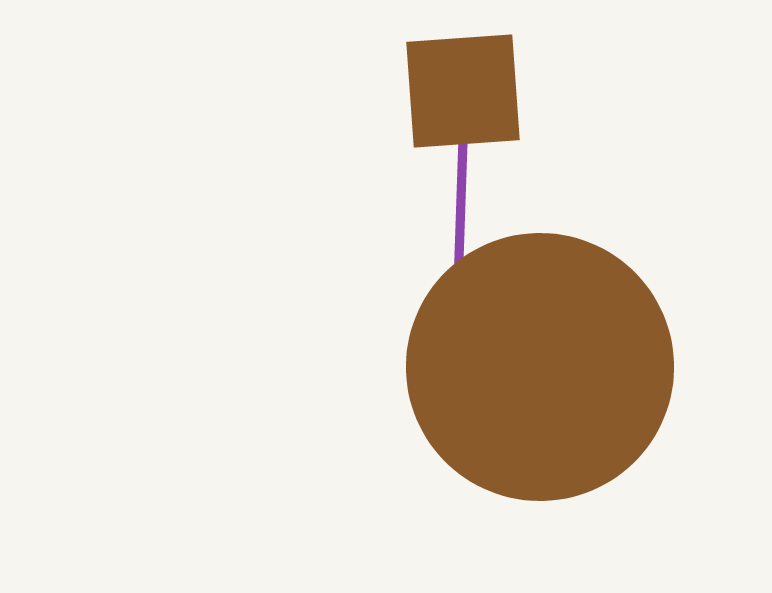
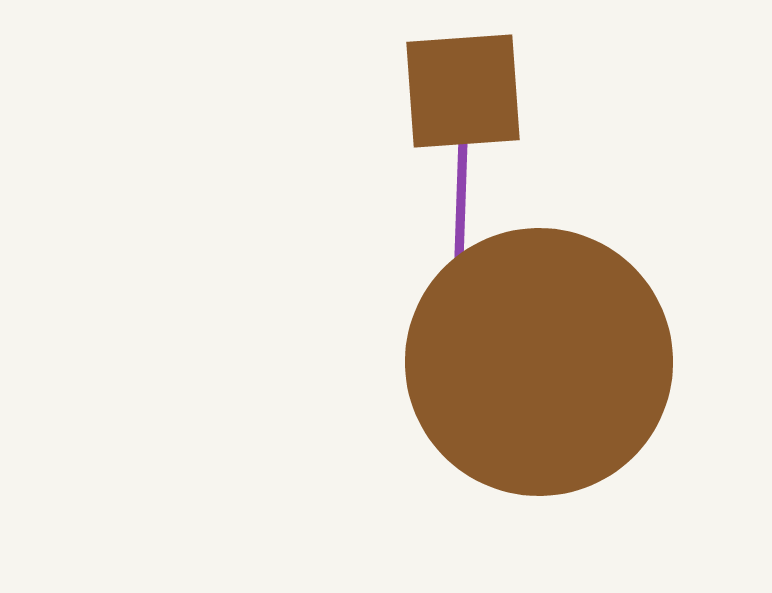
brown circle: moved 1 px left, 5 px up
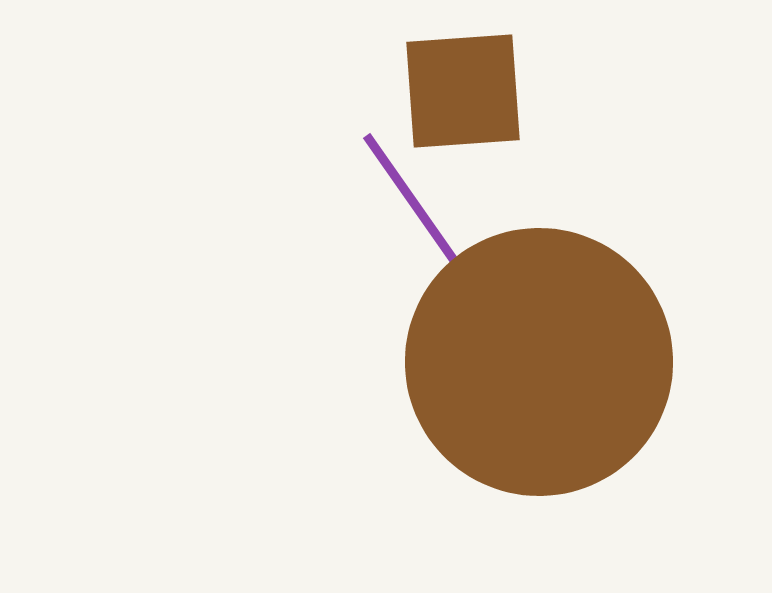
purple line: moved 50 px left; rotated 37 degrees counterclockwise
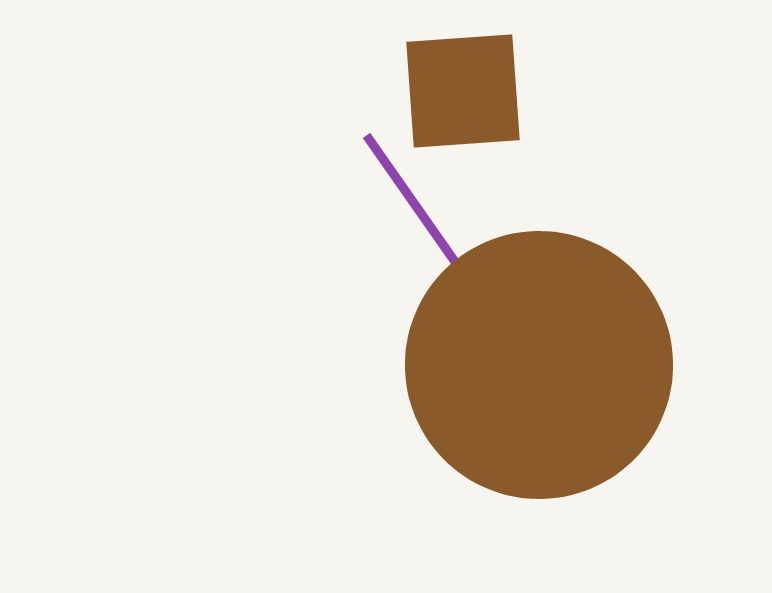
brown circle: moved 3 px down
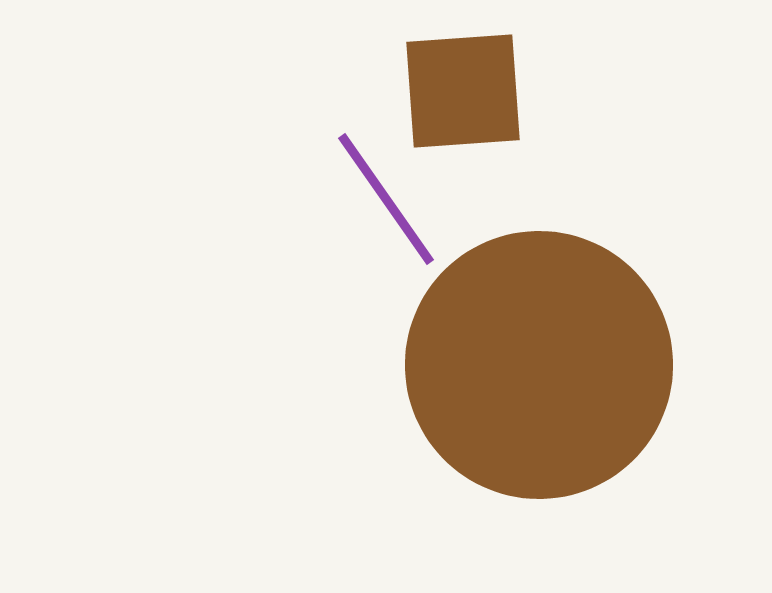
purple line: moved 25 px left
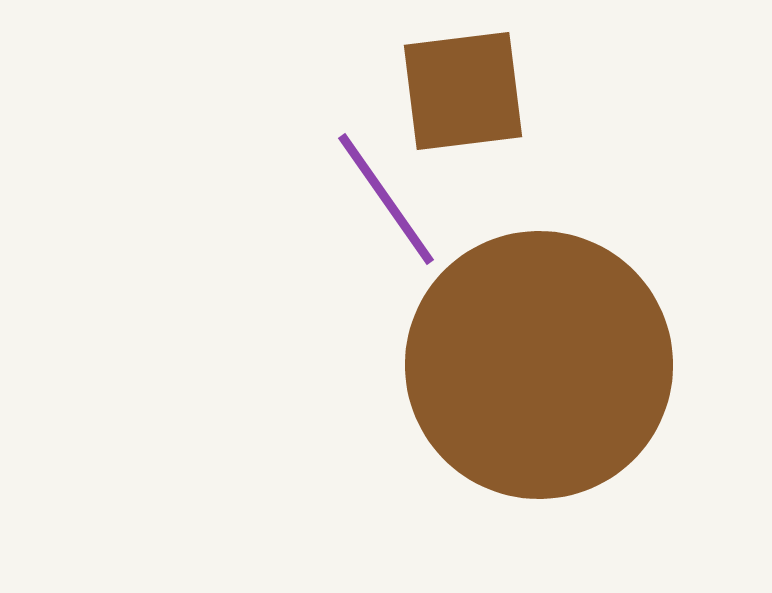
brown square: rotated 3 degrees counterclockwise
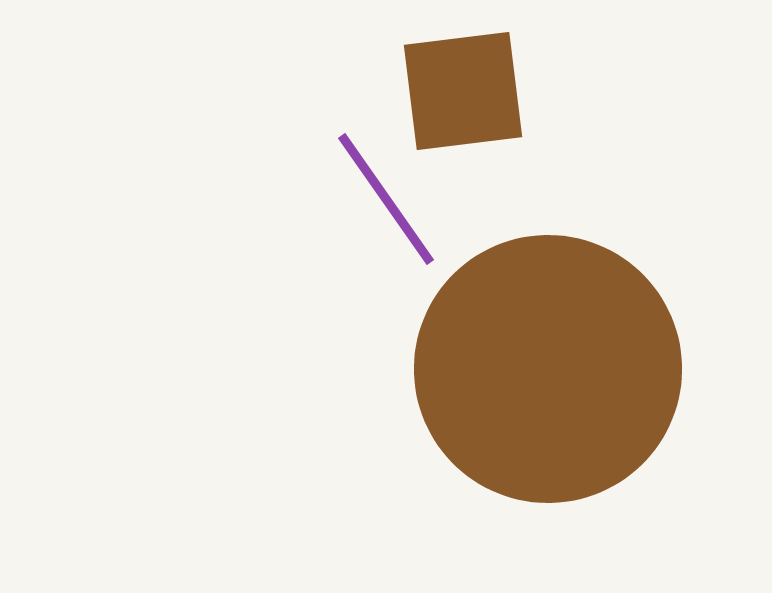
brown circle: moved 9 px right, 4 px down
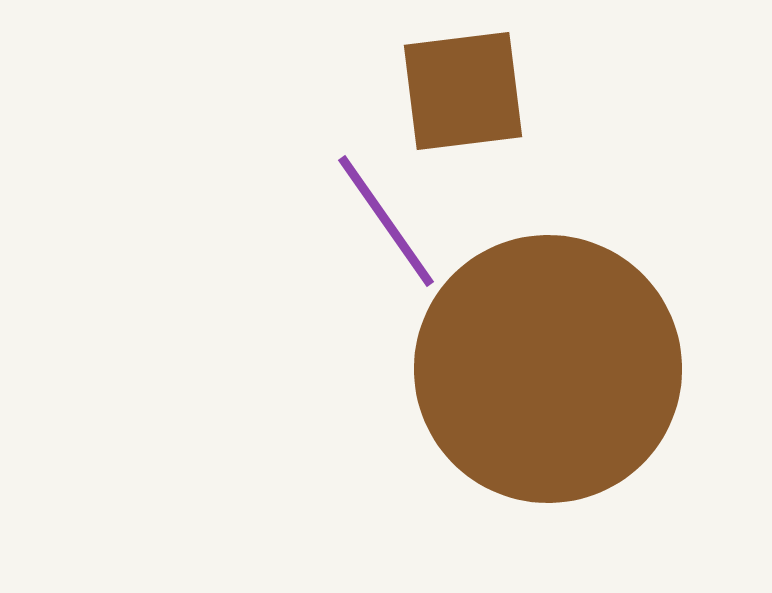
purple line: moved 22 px down
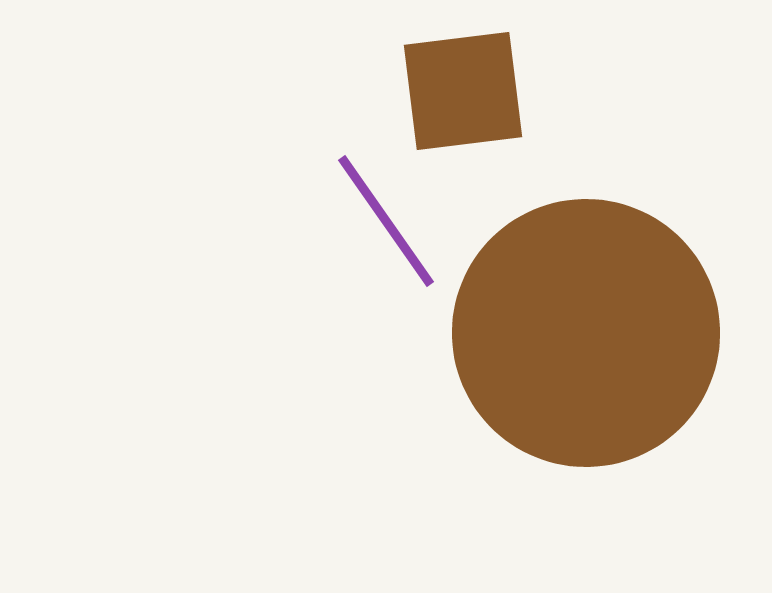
brown circle: moved 38 px right, 36 px up
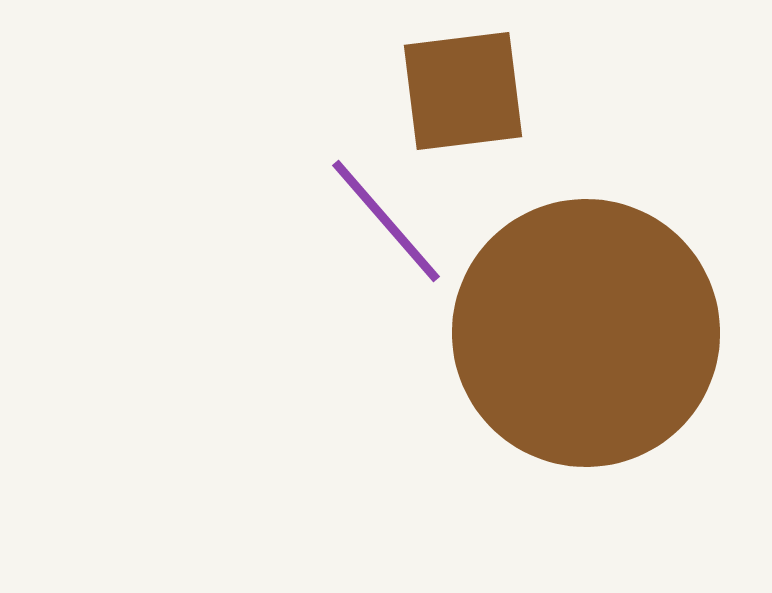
purple line: rotated 6 degrees counterclockwise
